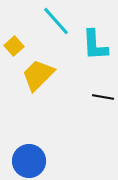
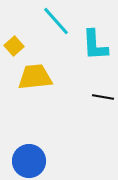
yellow trapezoid: moved 3 px left, 2 px down; rotated 39 degrees clockwise
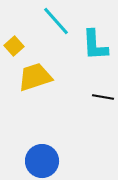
yellow trapezoid: rotated 12 degrees counterclockwise
blue circle: moved 13 px right
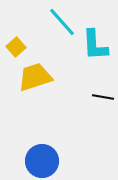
cyan line: moved 6 px right, 1 px down
yellow square: moved 2 px right, 1 px down
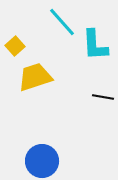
yellow square: moved 1 px left, 1 px up
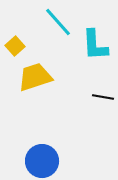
cyan line: moved 4 px left
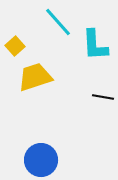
blue circle: moved 1 px left, 1 px up
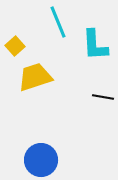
cyan line: rotated 20 degrees clockwise
